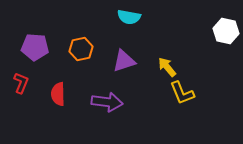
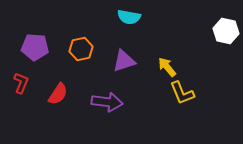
red semicircle: rotated 145 degrees counterclockwise
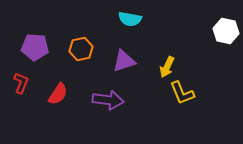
cyan semicircle: moved 1 px right, 2 px down
yellow arrow: rotated 115 degrees counterclockwise
purple arrow: moved 1 px right, 2 px up
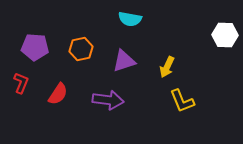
white hexagon: moved 1 px left, 4 px down; rotated 10 degrees counterclockwise
yellow L-shape: moved 8 px down
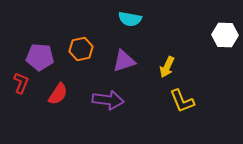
purple pentagon: moved 5 px right, 10 px down
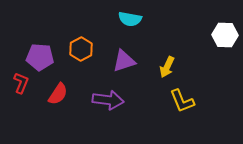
orange hexagon: rotated 15 degrees counterclockwise
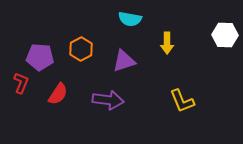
yellow arrow: moved 24 px up; rotated 25 degrees counterclockwise
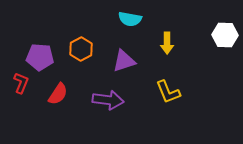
yellow L-shape: moved 14 px left, 9 px up
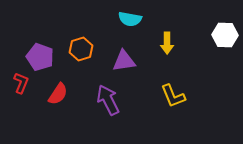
orange hexagon: rotated 10 degrees clockwise
purple pentagon: rotated 16 degrees clockwise
purple triangle: rotated 10 degrees clockwise
yellow L-shape: moved 5 px right, 4 px down
purple arrow: rotated 124 degrees counterclockwise
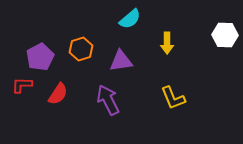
cyan semicircle: rotated 50 degrees counterclockwise
purple pentagon: rotated 24 degrees clockwise
purple triangle: moved 3 px left
red L-shape: moved 1 px right, 2 px down; rotated 110 degrees counterclockwise
yellow L-shape: moved 2 px down
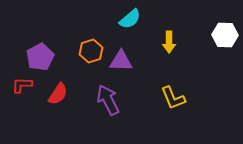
yellow arrow: moved 2 px right, 1 px up
orange hexagon: moved 10 px right, 2 px down
purple triangle: rotated 10 degrees clockwise
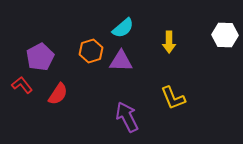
cyan semicircle: moved 7 px left, 9 px down
red L-shape: rotated 50 degrees clockwise
purple arrow: moved 19 px right, 17 px down
